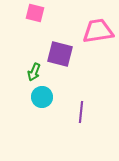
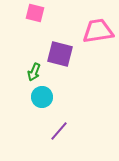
purple line: moved 22 px left, 19 px down; rotated 35 degrees clockwise
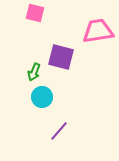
purple square: moved 1 px right, 3 px down
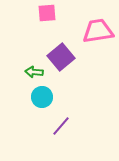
pink square: moved 12 px right; rotated 18 degrees counterclockwise
purple square: rotated 36 degrees clockwise
green arrow: rotated 72 degrees clockwise
purple line: moved 2 px right, 5 px up
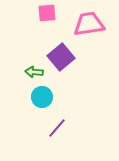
pink trapezoid: moved 9 px left, 7 px up
purple line: moved 4 px left, 2 px down
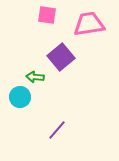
pink square: moved 2 px down; rotated 12 degrees clockwise
green arrow: moved 1 px right, 5 px down
cyan circle: moved 22 px left
purple line: moved 2 px down
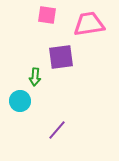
purple square: rotated 32 degrees clockwise
green arrow: rotated 90 degrees counterclockwise
cyan circle: moved 4 px down
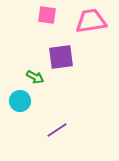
pink trapezoid: moved 2 px right, 3 px up
green arrow: rotated 66 degrees counterclockwise
purple line: rotated 15 degrees clockwise
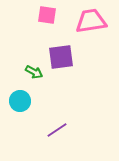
green arrow: moved 1 px left, 5 px up
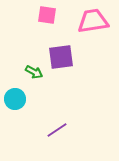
pink trapezoid: moved 2 px right
cyan circle: moved 5 px left, 2 px up
